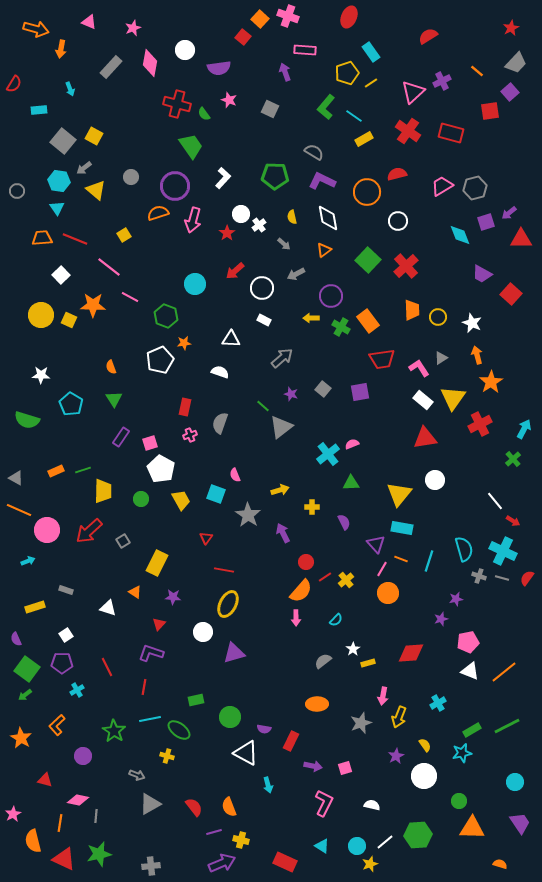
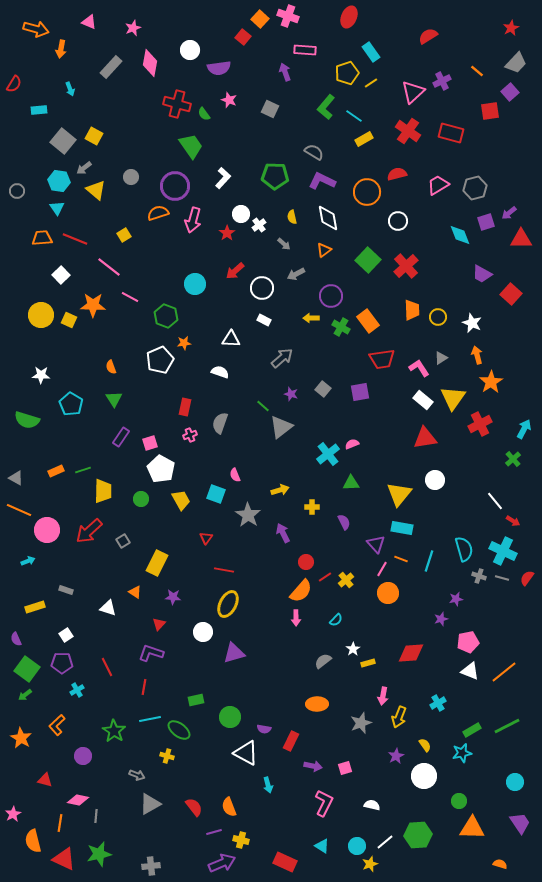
white circle at (185, 50): moved 5 px right
pink trapezoid at (442, 186): moved 4 px left, 1 px up
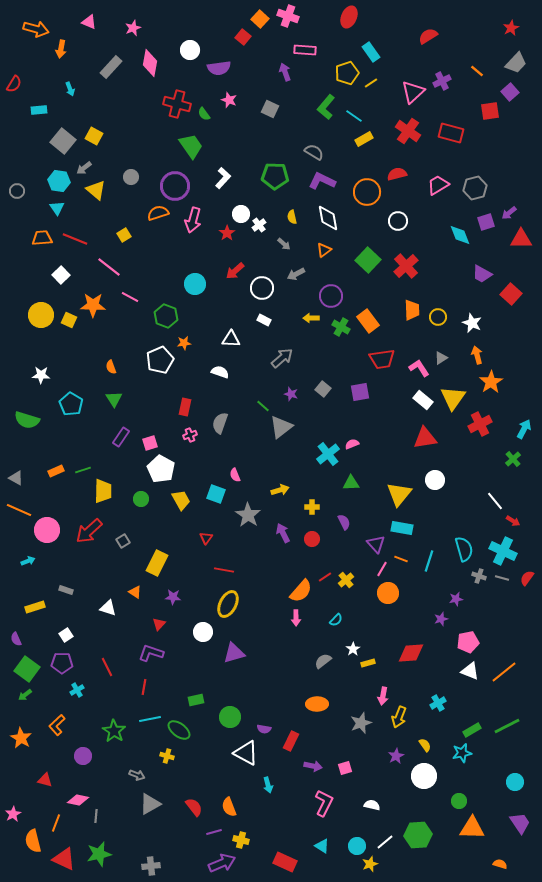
red circle at (306, 562): moved 6 px right, 23 px up
orange line at (60, 823): moved 4 px left; rotated 12 degrees clockwise
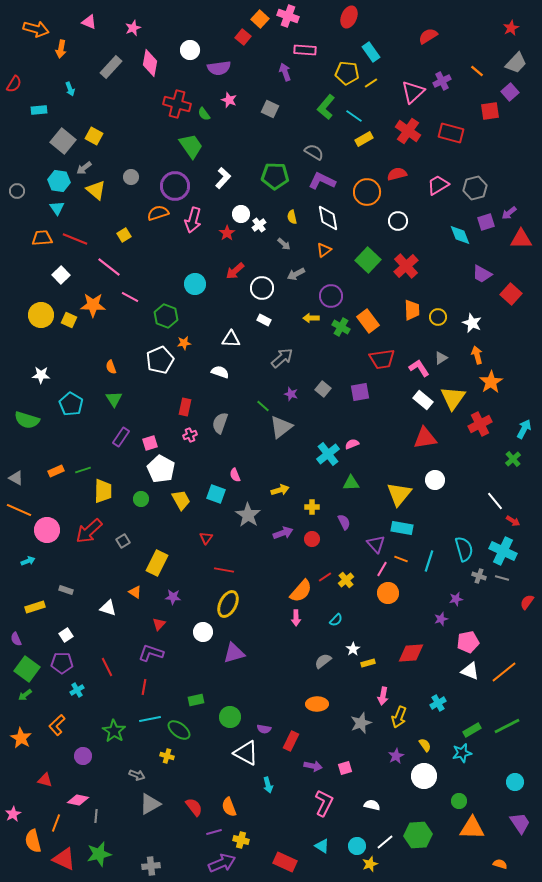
yellow pentagon at (347, 73): rotated 25 degrees clockwise
purple arrow at (283, 533): rotated 96 degrees clockwise
red semicircle at (527, 578): moved 24 px down
